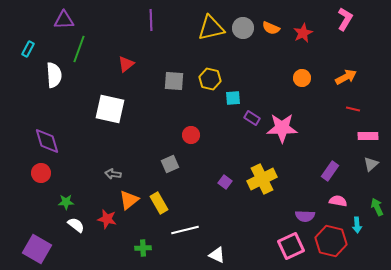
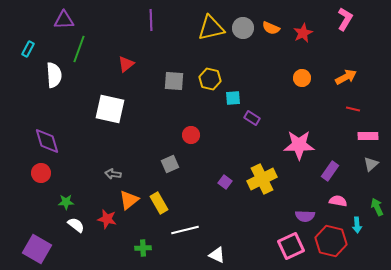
pink star at (282, 128): moved 17 px right, 17 px down
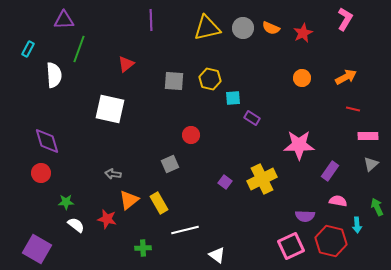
yellow triangle at (211, 28): moved 4 px left
white triangle at (217, 255): rotated 12 degrees clockwise
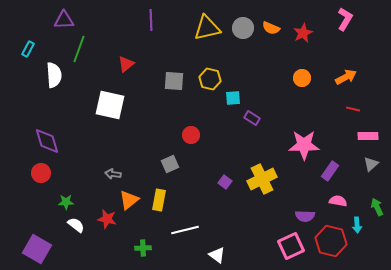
white square at (110, 109): moved 4 px up
pink star at (299, 145): moved 5 px right
yellow rectangle at (159, 203): moved 3 px up; rotated 40 degrees clockwise
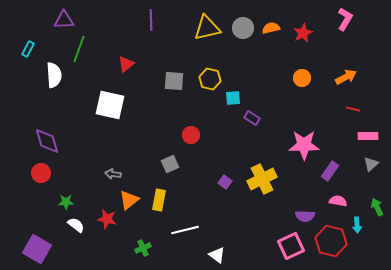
orange semicircle at (271, 28): rotated 144 degrees clockwise
green cross at (143, 248): rotated 21 degrees counterclockwise
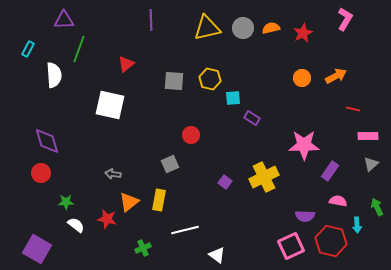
orange arrow at (346, 77): moved 10 px left, 1 px up
yellow cross at (262, 179): moved 2 px right, 2 px up
orange triangle at (129, 200): moved 2 px down
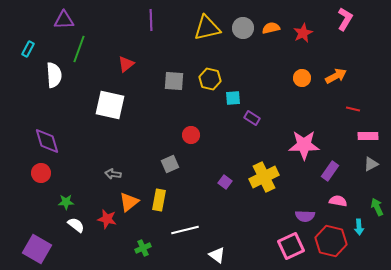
gray triangle at (371, 164): rotated 14 degrees clockwise
cyan arrow at (357, 225): moved 2 px right, 2 px down
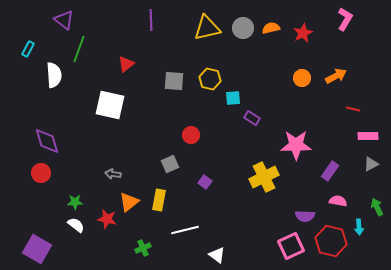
purple triangle at (64, 20): rotated 40 degrees clockwise
pink star at (304, 145): moved 8 px left
purple square at (225, 182): moved 20 px left
green star at (66, 202): moved 9 px right
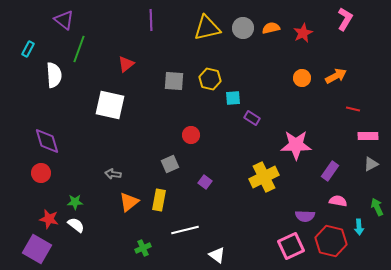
red star at (107, 219): moved 58 px left
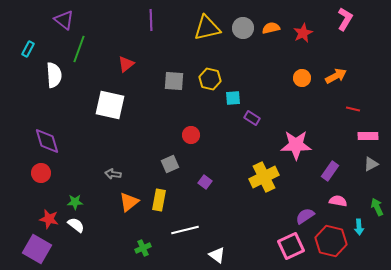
purple semicircle at (305, 216): rotated 144 degrees clockwise
